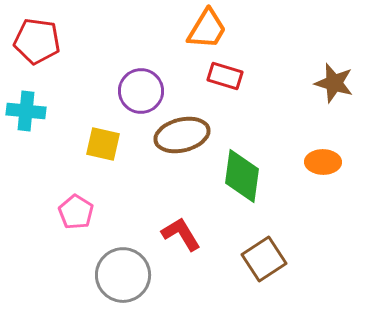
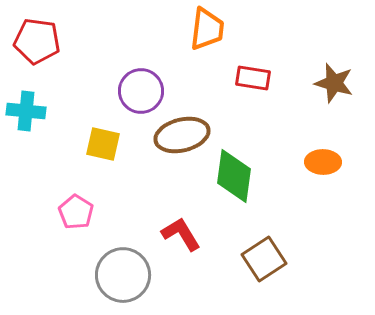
orange trapezoid: rotated 24 degrees counterclockwise
red rectangle: moved 28 px right, 2 px down; rotated 8 degrees counterclockwise
green diamond: moved 8 px left
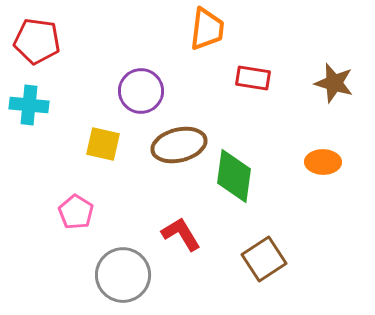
cyan cross: moved 3 px right, 6 px up
brown ellipse: moved 3 px left, 10 px down
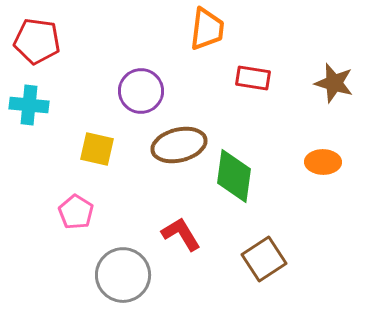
yellow square: moved 6 px left, 5 px down
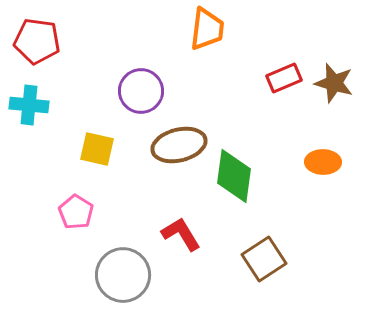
red rectangle: moved 31 px right; rotated 32 degrees counterclockwise
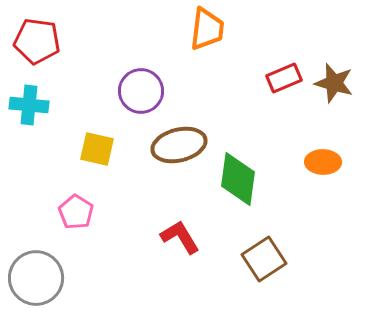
green diamond: moved 4 px right, 3 px down
red L-shape: moved 1 px left, 3 px down
gray circle: moved 87 px left, 3 px down
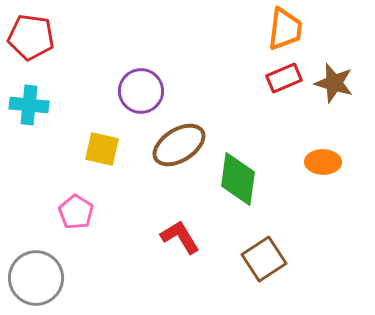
orange trapezoid: moved 78 px right
red pentagon: moved 6 px left, 4 px up
brown ellipse: rotated 18 degrees counterclockwise
yellow square: moved 5 px right
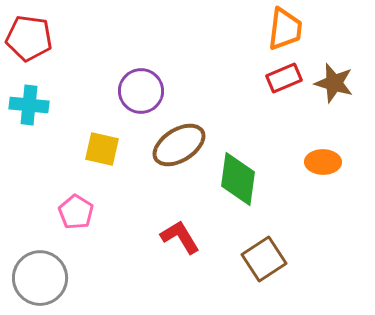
red pentagon: moved 2 px left, 1 px down
gray circle: moved 4 px right
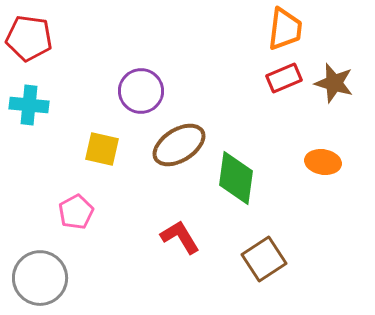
orange ellipse: rotated 8 degrees clockwise
green diamond: moved 2 px left, 1 px up
pink pentagon: rotated 12 degrees clockwise
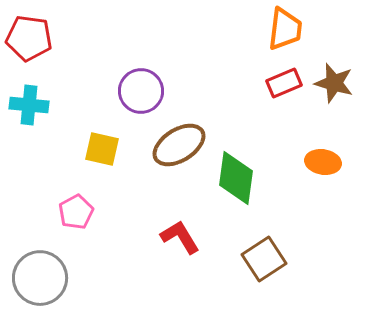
red rectangle: moved 5 px down
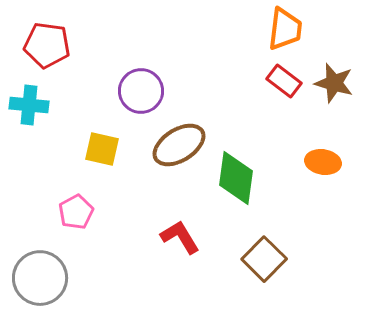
red pentagon: moved 18 px right, 7 px down
red rectangle: moved 2 px up; rotated 60 degrees clockwise
brown square: rotated 12 degrees counterclockwise
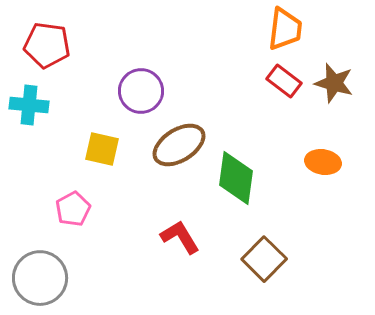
pink pentagon: moved 3 px left, 3 px up
